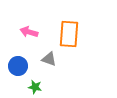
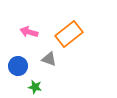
orange rectangle: rotated 48 degrees clockwise
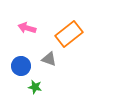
pink arrow: moved 2 px left, 4 px up
blue circle: moved 3 px right
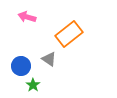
pink arrow: moved 11 px up
gray triangle: rotated 14 degrees clockwise
green star: moved 2 px left, 2 px up; rotated 24 degrees clockwise
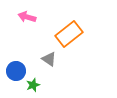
blue circle: moved 5 px left, 5 px down
green star: rotated 16 degrees clockwise
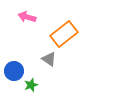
orange rectangle: moved 5 px left
blue circle: moved 2 px left
green star: moved 2 px left
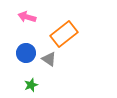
blue circle: moved 12 px right, 18 px up
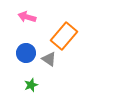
orange rectangle: moved 2 px down; rotated 12 degrees counterclockwise
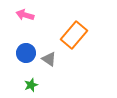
pink arrow: moved 2 px left, 2 px up
orange rectangle: moved 10 px right, 1 px up
